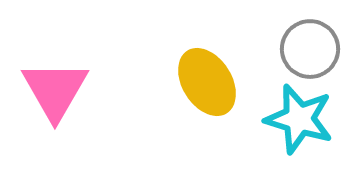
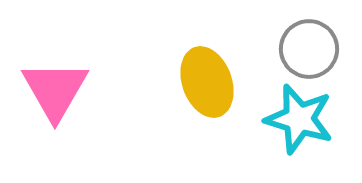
gray circle: moved 1 px left
yellow ellipse: rotated 12 degrees clockwise
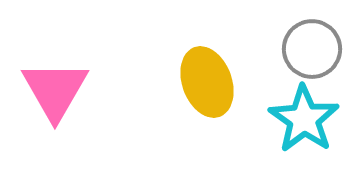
gray circle: moved 3 px right
cyan star: moved 5 px right; rotated 18 degrees clockwise
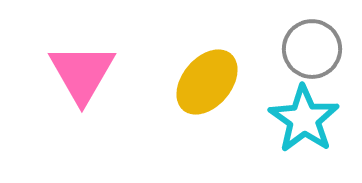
yellow ellipse: rotated 60 degrees clockwise
pink triangle: moved 27 px right, 17 px up
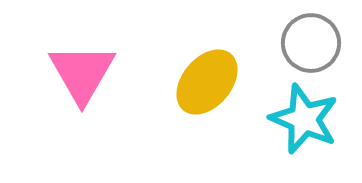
gray circle: moved 1 px left, 6 px up
cyan star: rotated 12 degrees counterclockwise
